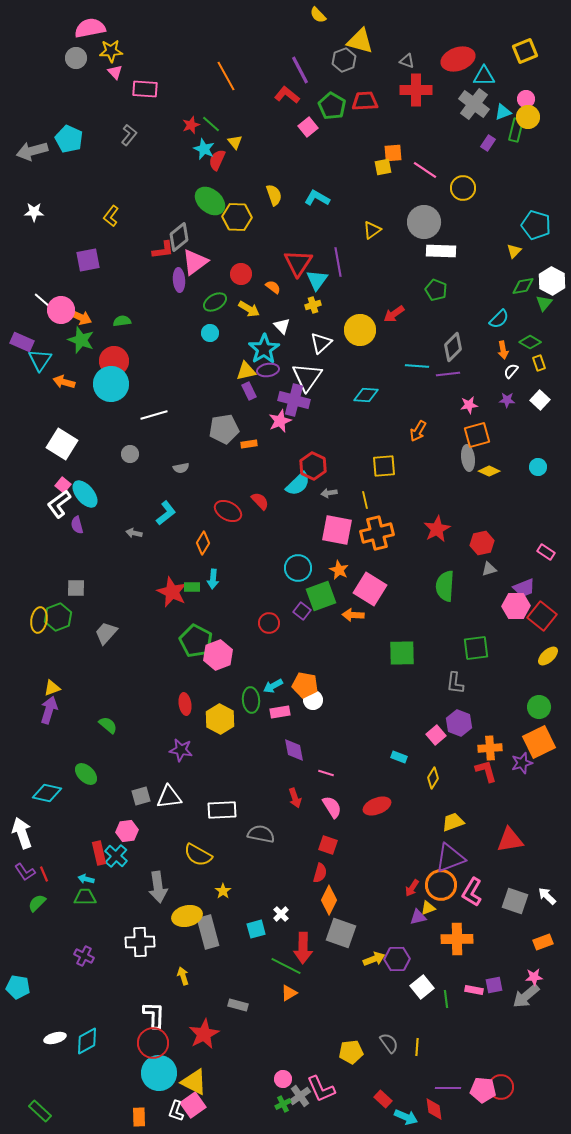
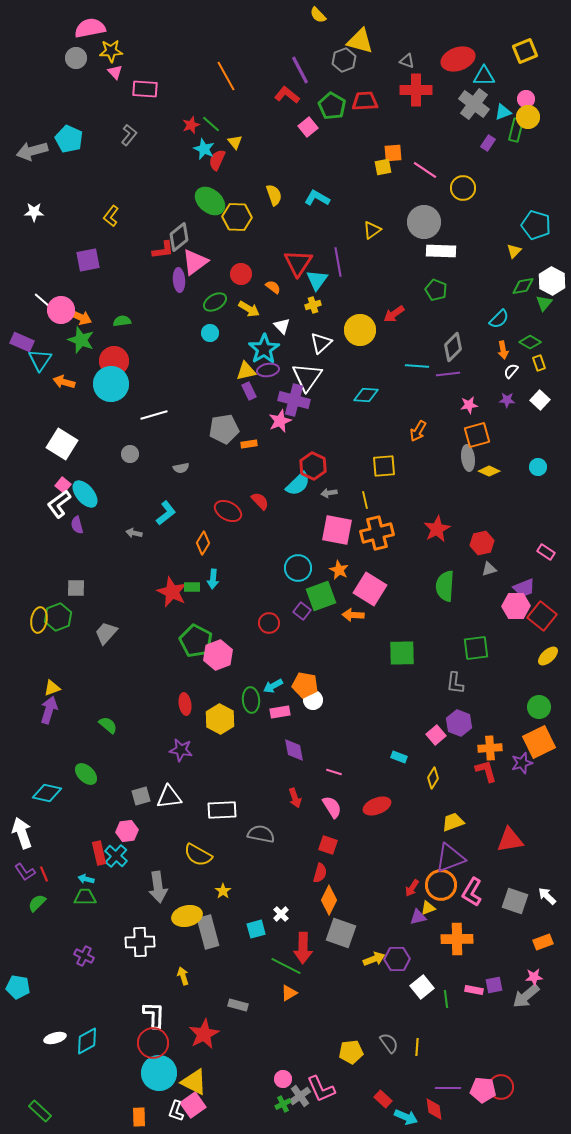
pink line at (326, 773): moved 8 px right, 1 px up
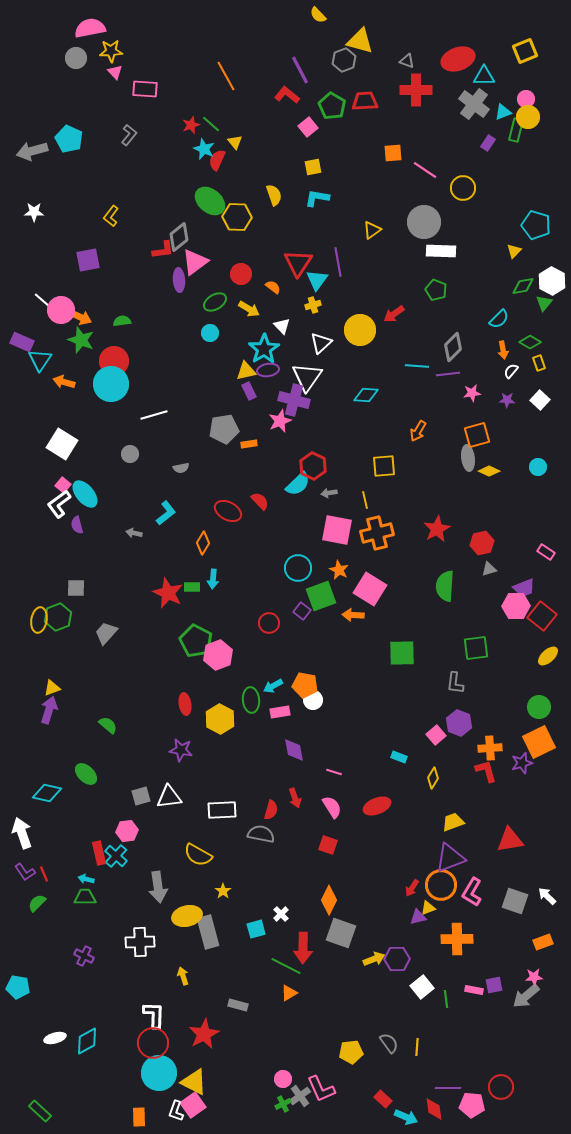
yellow square at (383, 167): moved 70 px left
cyan L-shape at (317, 198): rotated 20 degrees counterclockwise
pink star at (469, 405): moved 3 px right, 12 px up
red star at (172, 592): moved 4 px left, 1 px down
red semicircle at (320, 873): moved 49 px left, 63 px up
pink pentagon at (483, 1090): moved 11 px left, 15 px down
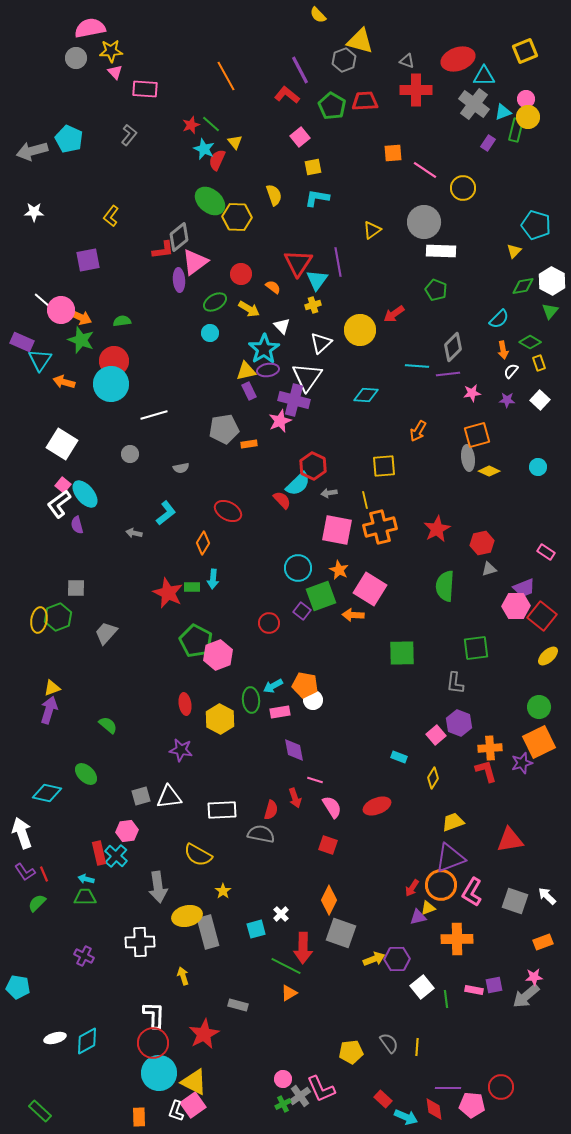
pink square at (308, 127): moved 8 px left, 10 px down
green triangle at (544, 303): moved 6 px right, 8 px down
red semicircle at (260, 501): moved 22 px right, 1 px up
orange cross at (377, 533): moved 3 px right, 6 px up
pink line at (334, 772): moved 19 px left, 8 px down
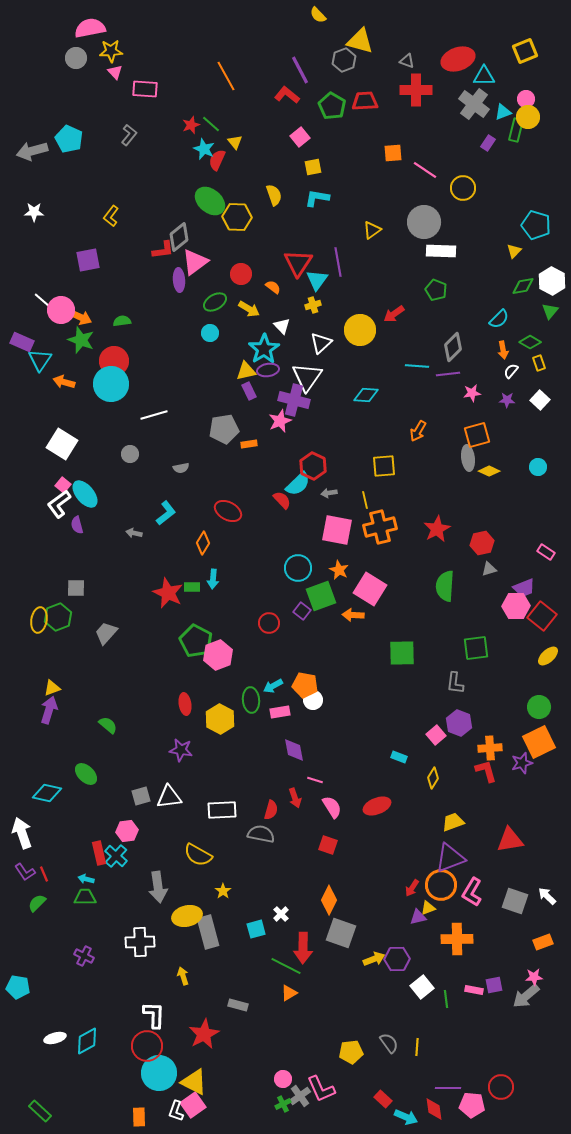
red circle at (153, 1043): moved 6 px left, 3 px down
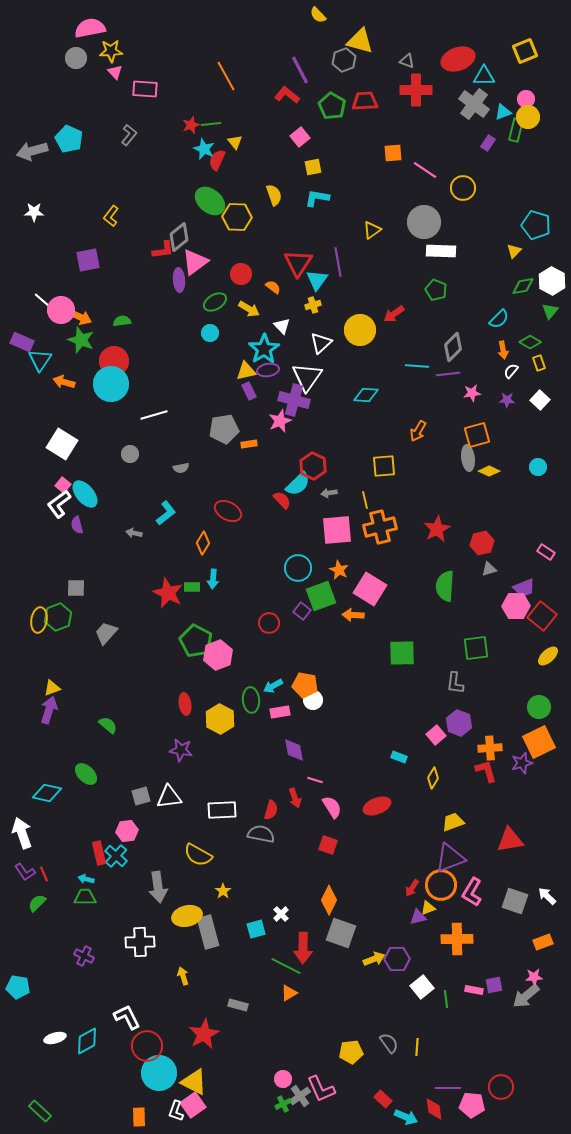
green line at (211, 124): rotated 48 degrees counterclockwise
pink square at (337, 530): rotated 16 degrees counterclockwise
white L-shape at (154, 1015): moved 27 px left, 2 px down; rotated 28 degrees counterclockwise
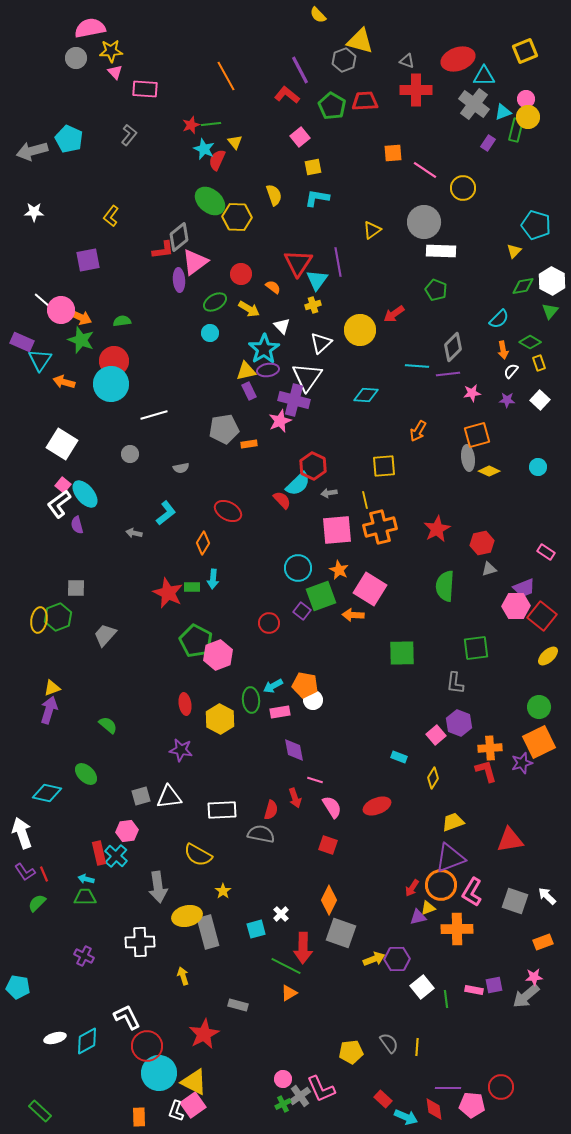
gray trapezoid at (106, 633): moved 1 px left, 2 px down
orange cross at (457, 939): moved 10 px up
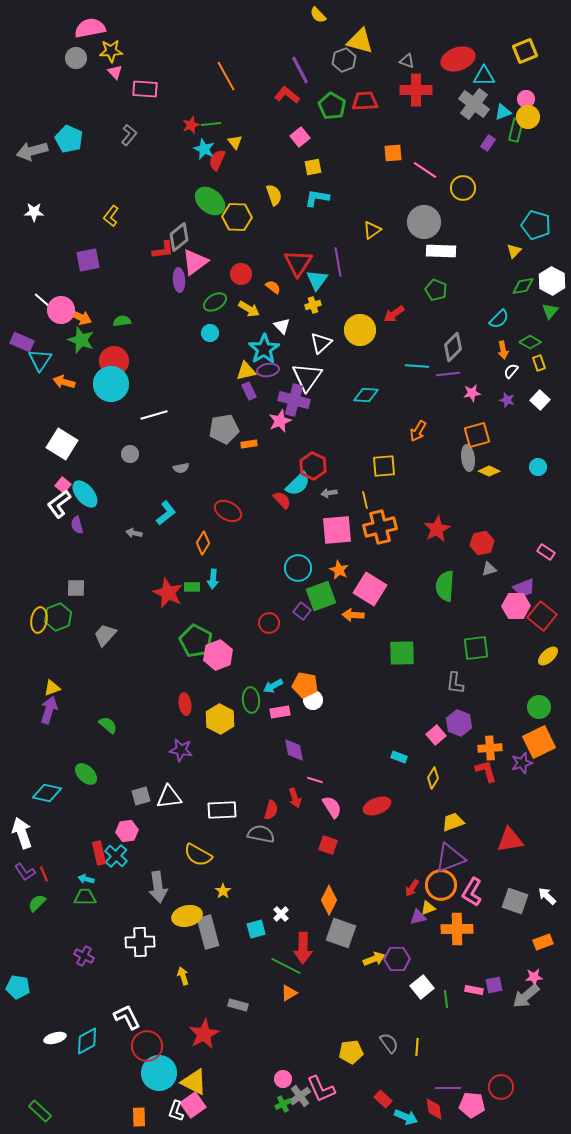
purple star at (507, 400): rotated 14 degrees clockwise
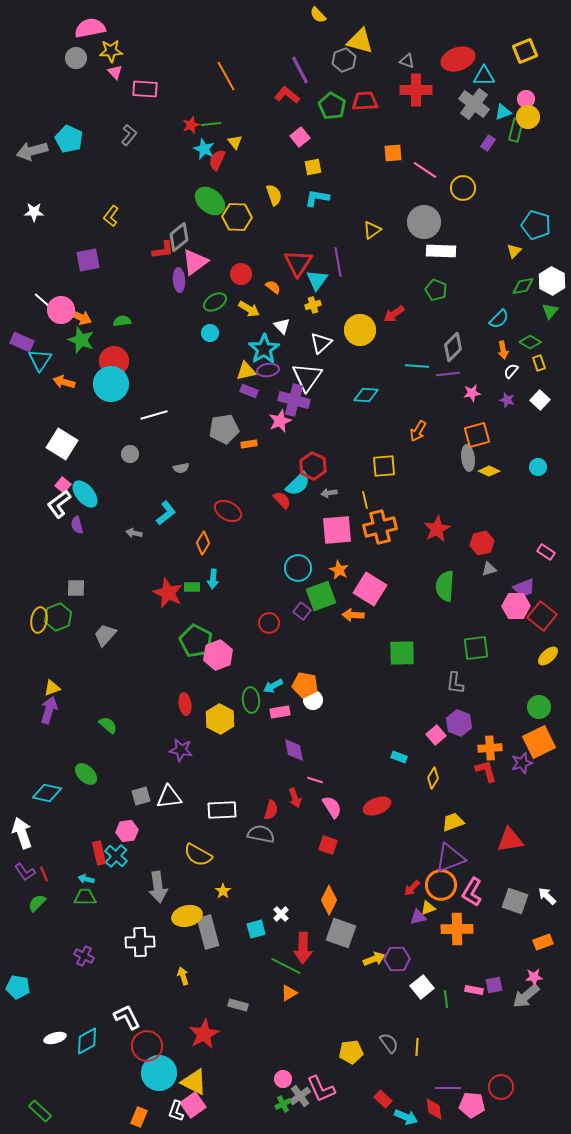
purple rectangle at (249, 391): rotated 42 degrees counterclockwise
red arrow at (412, 888): rotated 12 degrees clockwise
orange rectangle at (139, 1117): rotated 24 degrees clockwise
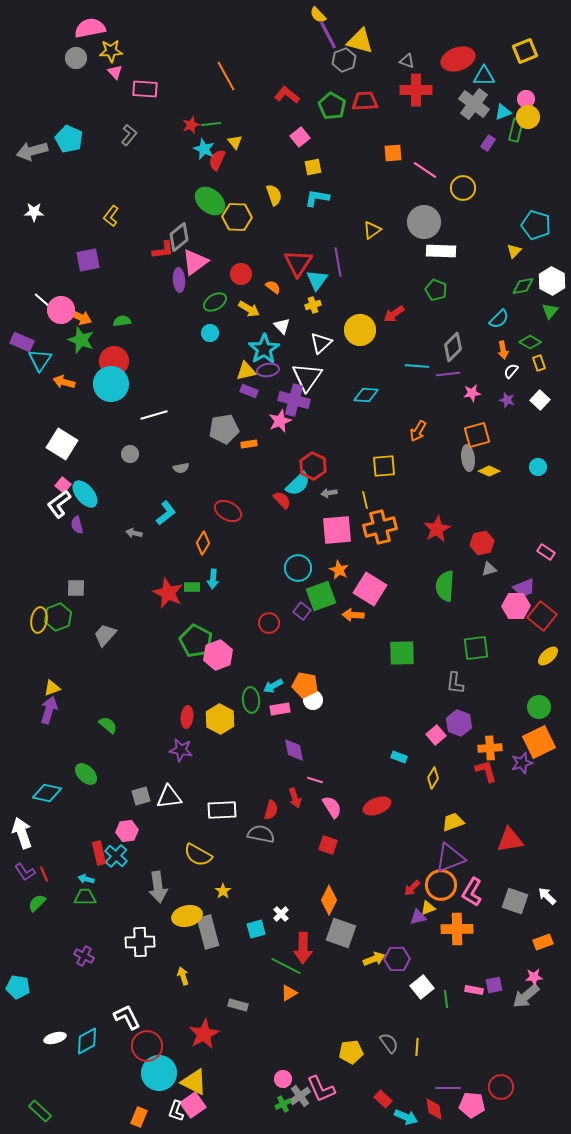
purple line at (300, 70): moved 28 px right, 35 px up
red ellipse at (185, 704): moved 2 px right, 13 px down; rotated 15 degrees clockwise
pink rectangle at (280, 712): moved 3 px up
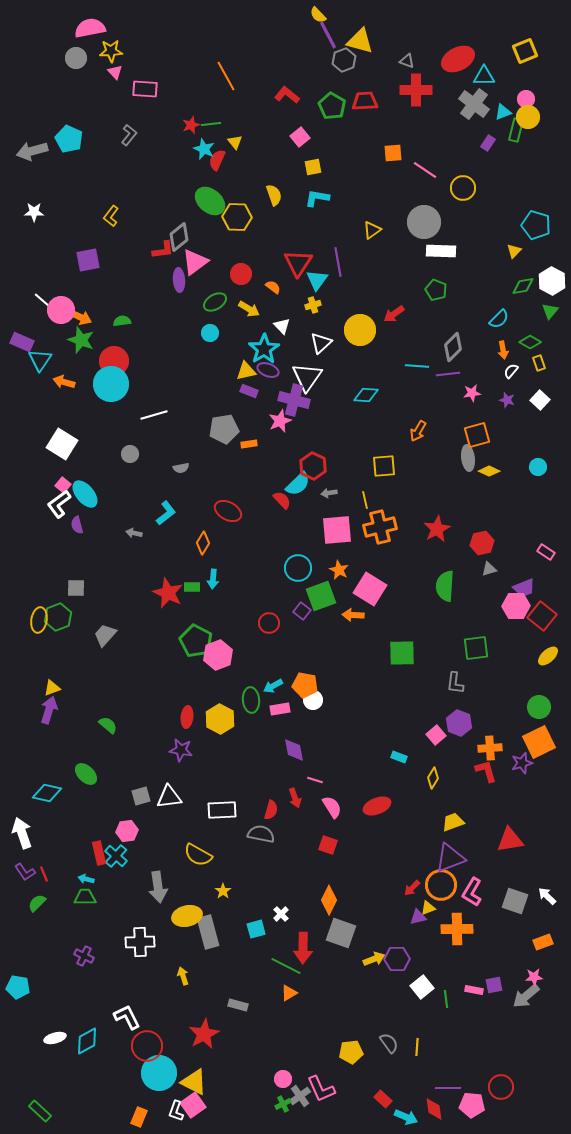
red ellipse at (458, 59): rotated 8 degrees counterclockwise
purple ellipse at (268, 370): rotated 30 degrees clockwise
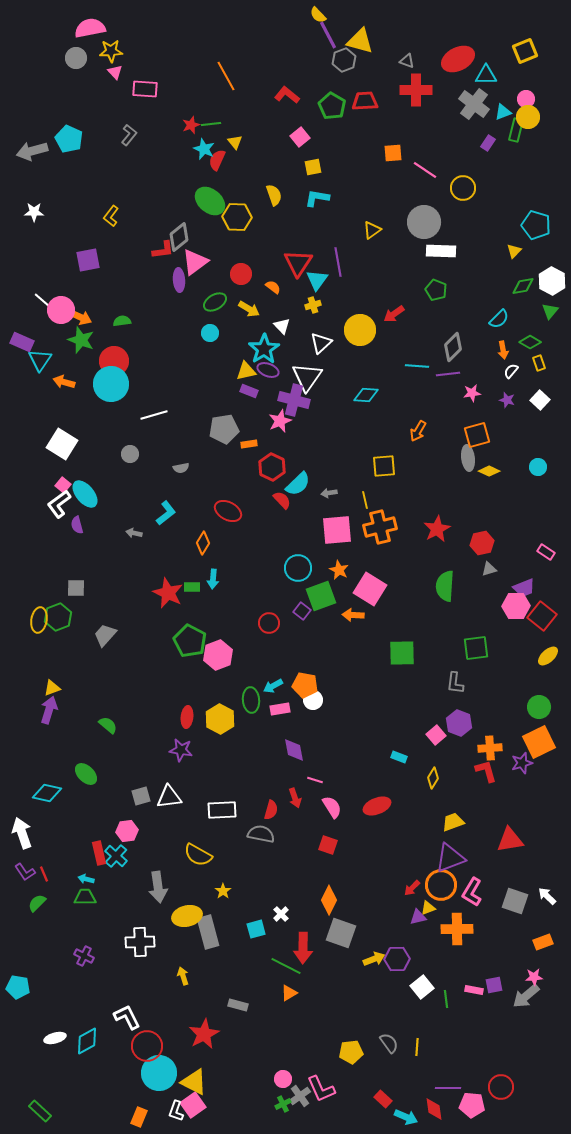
cyan triangle at (484, 76): moved 2 px right, 1 px up
red hexagon at (313, 466): moved 41 px left, 1 px down
green pentagon at (196, 641): moved 6 px left
